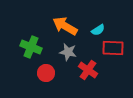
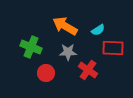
gray star: rotated 12 degrees counterclockwise
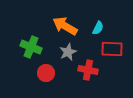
cyan semicircle: moved 2 px up; rotated 32 degrees counterclockwise
red rectangle: moved 1 px left, 1 px down
gray star: rotated 24 degrees counterclockwise
red cross: rotated 24 degrees counterclockwise
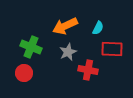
orange arrow: rotated 55 degrees counterclockwise
red circle: moved 22 px left
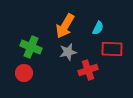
orange arrow: rotated 35 degrees counterclockwise
gray star: rotated 12 degrees clockwise
red cross: rotated 30 degrees counterclockwise
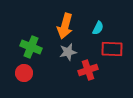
orange arrow: rotated 15 degrees counterclockwise
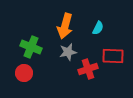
red rectangle: moved 1 px right, 7 px down
red cross: moved 1 px up
